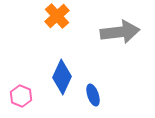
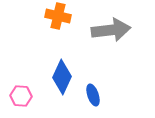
orange cross: moved 1 px right; rotated 35 degrees counterclockwise
gray arrow: moved 9 px left, 2 px up
pink hexagon: rotated 20 degrees counterclockwise
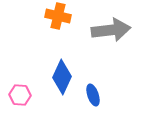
pink hexagon: moved 1 px left, 1 px up
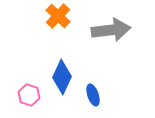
orange cross: rotated 30 degrees clockwise
pink hexagon: moved 9 px right; rotated 15 degrees clockwise
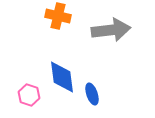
orange cross: rotated 30 degrees counterclockwise
blue diamond: rotated 32 degrees counterclockwise
blue ellipse: moved 1 px left, 1 px up
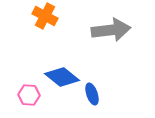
orange cross: moved 13 px left; rotated 15 degrees clockwise
blue diamond: rotated 44 degrees counterclockwise
pink hexagon: rotated 15 degrees counterclockwise
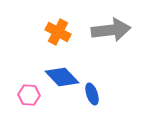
orange cross: moved 13 px right, 16 px down
blue diamond: rotated 8 degrees clockwise
